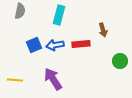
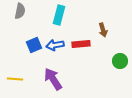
yellow line: moved 1 px up
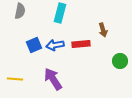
cyan rectangle: moved 1 px right, 2 px up
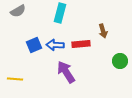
gray semicircle: moved 2 px left; rotated 49 degrees clockwise
brown arrow: moved 1 px down
blue arrow: rotated 12 degrees clockwise
purple arrow: moved 13 px right, 7 px up
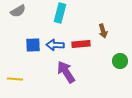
blue square: moved 1 px left; rotated 21 degrees clockwise
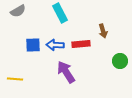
cyan rectangle: rotated 42 degrees counterclockwise
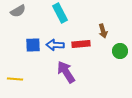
green circle: moved 10 px up
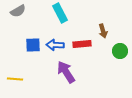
red rectangle: moved 1 px right
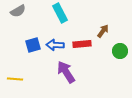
brown arrow: rotated 128 degrees counterclockwise
blue square: rotated 14 degrees counterclockwise
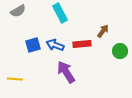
blue arrow: rotated 18 degrees clockwise
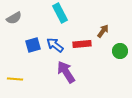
gray semicircle: moved 4 px left, 7 px down
blue arrow: rotated 18 degrees clockwise
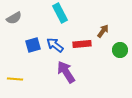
green circle: moved 1 px up
